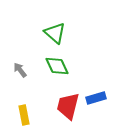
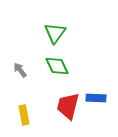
green triangle: rotated 25 degrees clockwise
blue rectangle: rotated 18 degrees clockwise
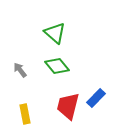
green triangle: rotated 25 degrees counterclockwise
green diamond: rotated 15 degrees counterclockwise
blue rectangle: rotated 48 degrees counterclockwise
yellow rectangle: moved 1 px right, 1 px up
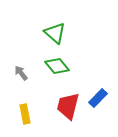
gray arrow: moved 1 px right, 3 px down
blue rectangle: moved 2 px right
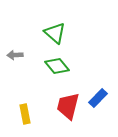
gray arrow: moved 6 px left, 18 px up; rotated 56 degrees counterclockwise
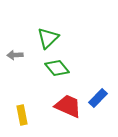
green triangle: moved 7 px left, 5 px down; rotated 35 degrees clockwise
green diamond: moved 2 px down
red trapezoid: rotated 100 degrees clockwise
yellow rectangle: moved 3 px left, 1 px down
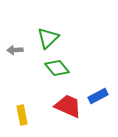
gray arrow: moved 5 px up
blue rectangle: moved 2 px up; rotated 18 degrees clockwise
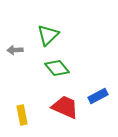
green triangle: moved 3 px up
red trapezoid: moved 3 px left, 1 px down
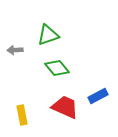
green triangle: rotated 25 degrees clockwise
